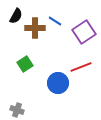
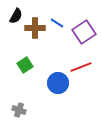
blue line: moved 2 px right, 2 px down
green square: moved 1 px down
gray cross: moved 2 px right
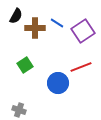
purple square: moved 1 px left, 1 px up
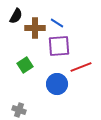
purple square: moved 24 px left, 15 px down; rotated 30 degrees clockwise
blue circle: moved 1 px left, 1 px down
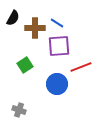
black semicircle: moved 3 px left, 2 px down
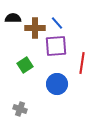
black semicircle: rotated 119 degrees counterclockwise
blue line: rotated 16 degrees clockwise
purple square: moved 3 px left
red line: moved 1 px right, 4 px up; rotated 60 degrees counterclockwise
gray cross: moved 1 px right, 1 px up
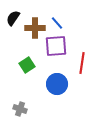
black semicircle: rotated 56 degrees counterclockwise
green square: moved 2 px right
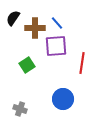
blue circle: moved 6 px right, 15 px down
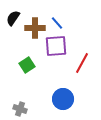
red line: rotated 20 degrees clockwise
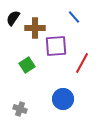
blue line: moved 17 px right, 6 px up
